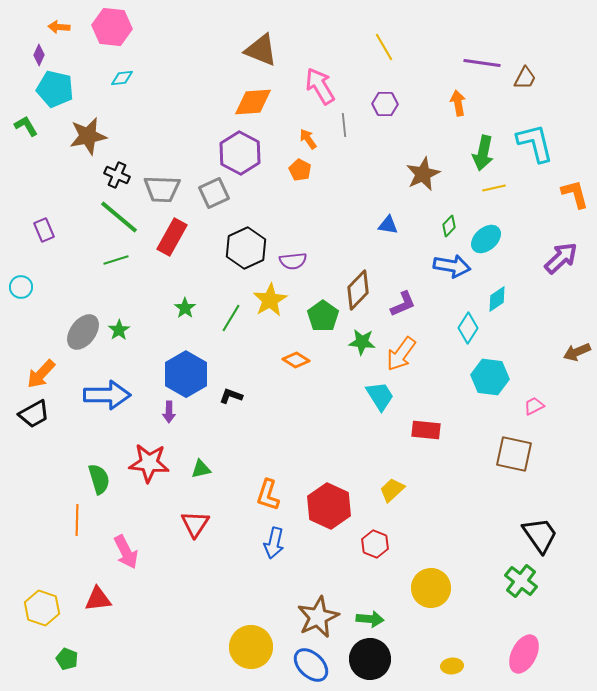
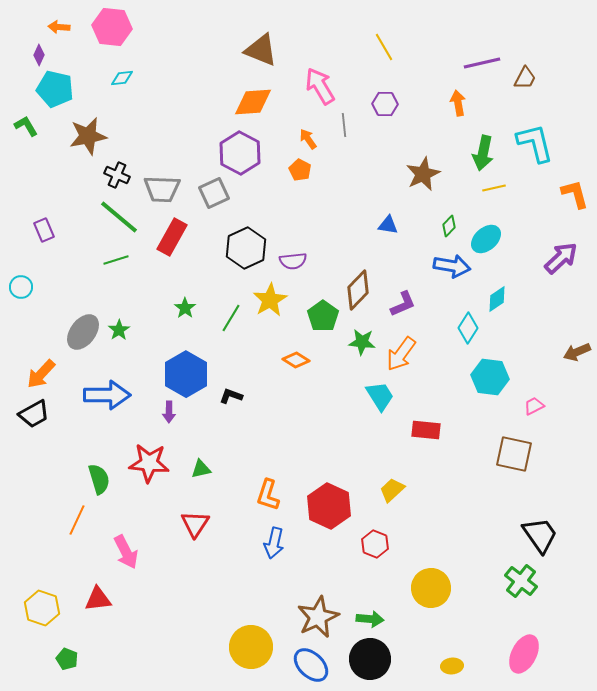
purple line at (482, 63): rotated 21 degrees counterclockwise
orange line at (77, 520): rotated 24 degrees clockwise
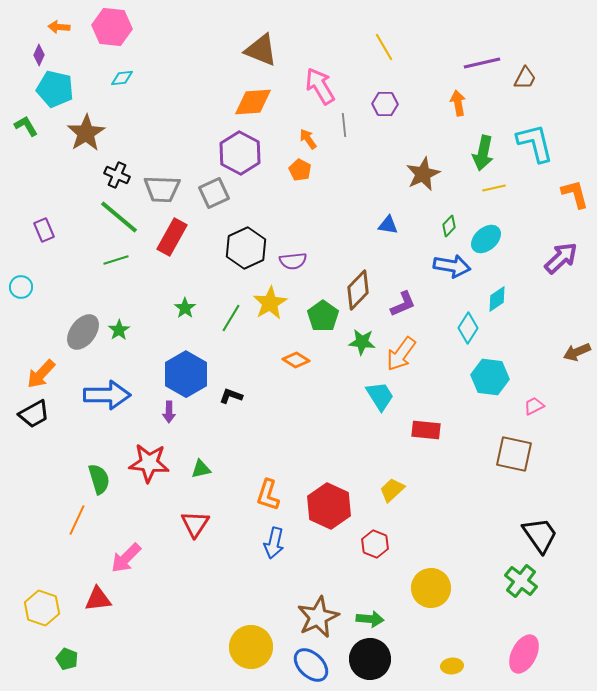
brown star at (88, 136): moved 2 px left, 3 px up; rotated 21 degrees counterclockwise
yellow star at (270, 300): moved 3 px down
pink arrow at (126, 552): moved 6 px down; rotated 72 degrees clockwise
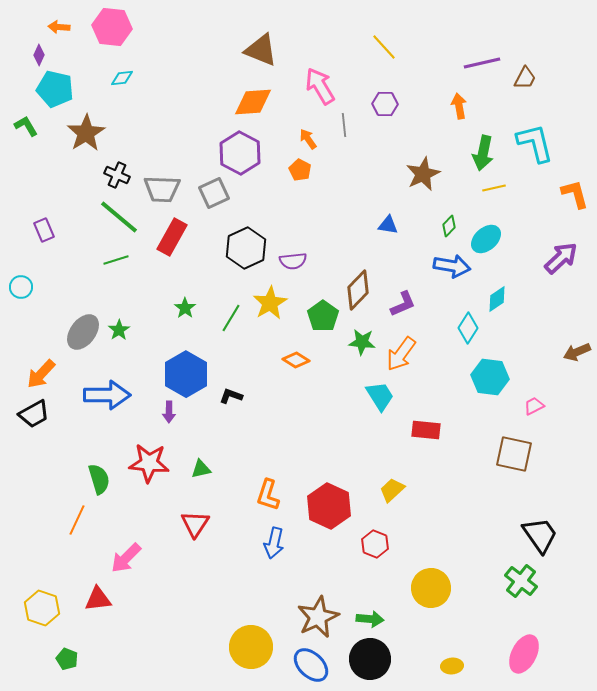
yellow line at (384, 47): rotated 12 degrees counterclockwise
orange arrow at (458, 103): moved 1 px right, 3 px down
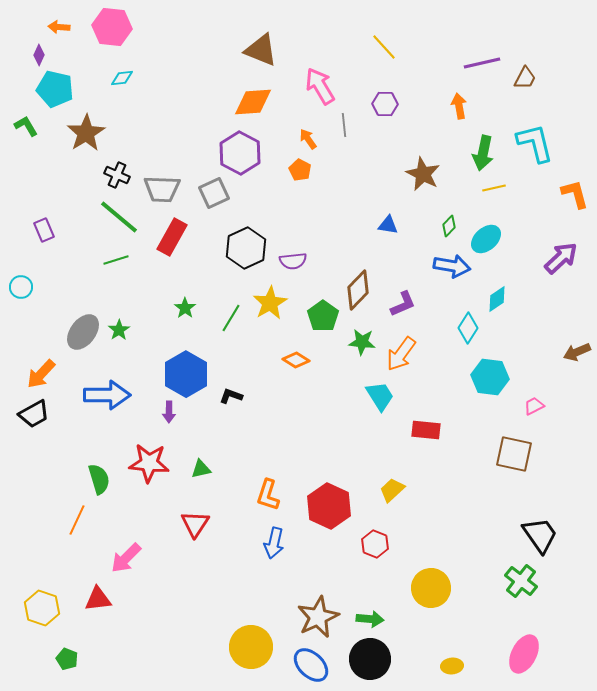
brown star at (423, 174): rotated 20 degrees counterclockwise
